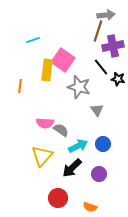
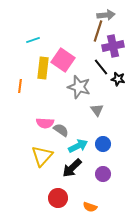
yellow rectangle: moved 4 px left, 2 px up
purple circle: moved 4 px right
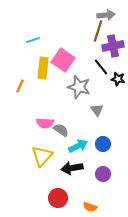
orange line: rotated 16 degrees clockwise
black arrow: rotated 35 degrees clockwise
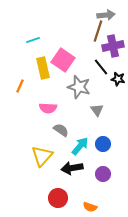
yellow rectangle: rotated 20 degrees counterclockwise
pink semicircle: moved 3 px right, 15 px up
cyan arrow: moved 2 px right; rotated 24 degrees counterclockwise
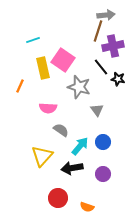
blue circle: moved 2 px up
orange semicircle: moved 3 px left
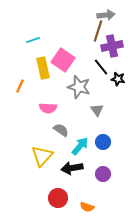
purple cross: moved 1 px left
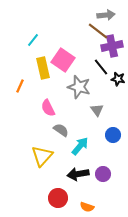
brown line: rotated 70 degrees counterclockwise
cyan line: rotated 32 degrees counterclockwise
pink semicircle: rotated 60 degrees clockwise
blue circle: moved 10 px right, 7 px up
black arrow: moved 6 px right, 6 px down
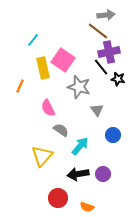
purple cross: moved 3 px left, 6 px down
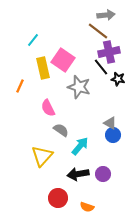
gray triangle: moved 13 px right, 13 px down; rotated 24 degrees counterclockwise
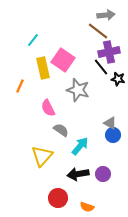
gray star: moved 1 px left, 3 px down
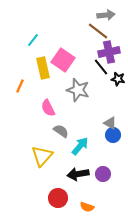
gray semicircle: moved 1 px down
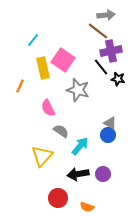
purple cross: moved 2 px right, 1 px up
blue circle: moved 5 px left
